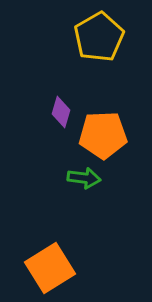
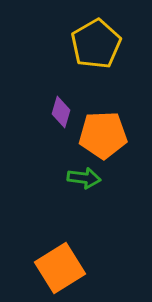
yellow pentagon: moved 3 px left, 7 px down
orange square: moved 10 px right
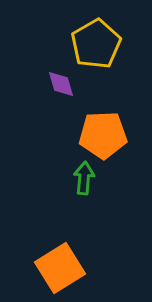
purple diamond: moved 28 px up; rotated 32 degrees counterclockwise
green arrow: rotated 92 degrees counterclockwise
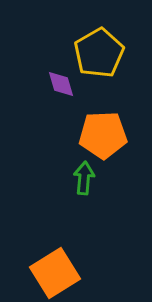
yellow pentagon: moved 3 px right, 9 px down
orange square: moved 5 px left, 5 px down
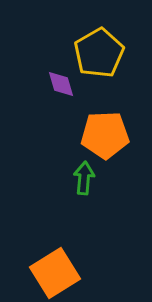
orange pentagon: moved 2 px right
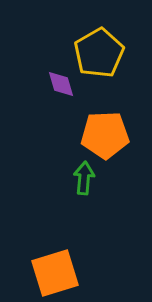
orange square: rotated 15 degrees clockwise
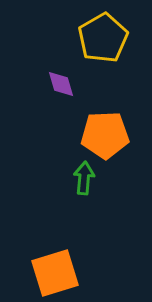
yellow pentagon: moved 4 px right, 15 px up
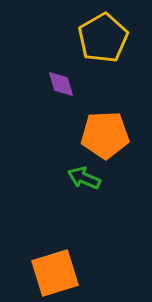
green arrow: rotated 72 degrees counterclockwise
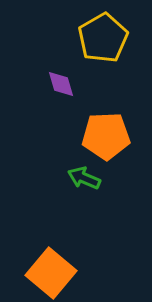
orange pentagon: moved 1 px right, 1 px down
orange square: moved 4 px left; rotated 33 degrees counterclockwise
